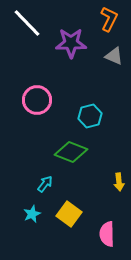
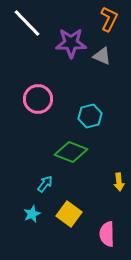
gray triangle: moved 12 px left
pink circle: moved 1 px right, 1 px up
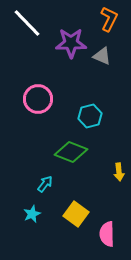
yellow arrow: moved 10 px up
yellow square: moved 7 px right
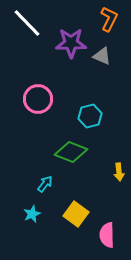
pink semicircle: moved 1 px down
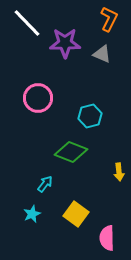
purple star: moved 6 px left
gray triangle: moved 2 px up
pink circle: moved 1 px up
pink semicircle: moved 3 px down
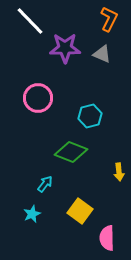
white line: moved 3 px right, 2 px up
purple star: moved 5 px down
yellow square: moved 4 px right, 3 px up
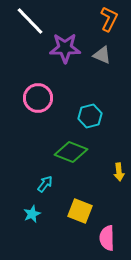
gray triangle: moved 1 px down
yellow square: rotated 15 degrees counterclockwise
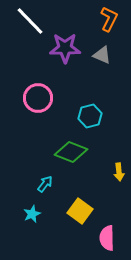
yellow square: rotated 15 degrees clockwise
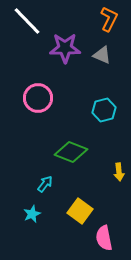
white line: moved 3 px left
cyan hexagon: moved 14 px right, 6 px up
pink semicircle: moved 3 px left; rotated 10 degrees counterclockwise
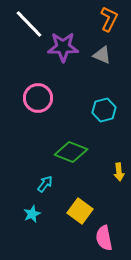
white line: moved 2 px right, 3 px down
purple star: moved 2 px left, 1 px up
